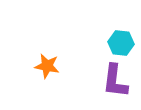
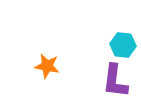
cyan hexagon: moved 2 px right, 2 px down
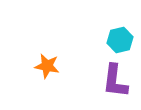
cyan hexagon: moved 3 px left, 5 px up; rotated 20 degrees counterclockwise
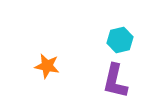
purple L-shape: rotated 6 degrees clockwise
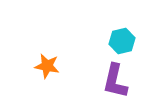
cyan hexagon: moved 2 px right, 1 px down
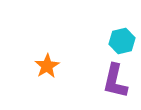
orange star: rotated 30 degrees clockwise
